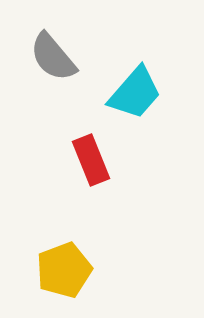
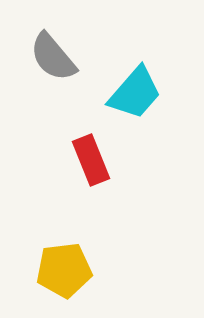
yellow pentagon: rotated 14 degrees clockwise
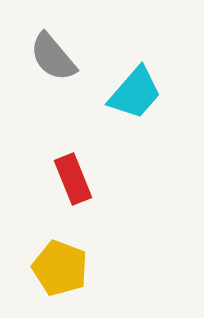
red rectangle: moved 18 px left, 19 px down
yellow pentagon: moved 4 px left, 2 px up; rotated 28 degrees clockwise
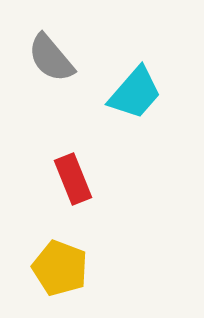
gray semicircle: moved 2 px left, 1 px down
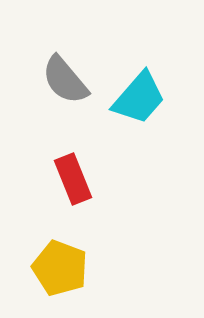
gray semicircle: moved 14 px right, 22 px down
cyan trapezoid: moved 4 px right, 5 px down
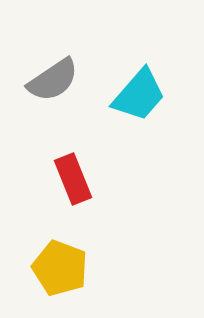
gray semicircle: moved 12 px left; rotated 84 degrees counterclockwise
cyan trapezoid: moved 3 px up
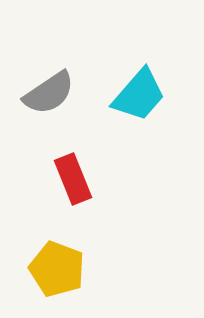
gray semicircle: moved 4 px left, 13 px down
yellow pentagon: moved 3 px left, 1 px down
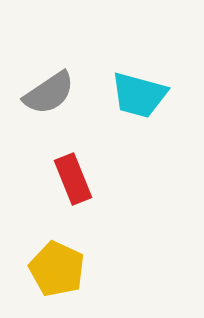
cyan trapezoid: rotated 64 degrees clockwise
yellow pentagon: rotated 4 degrees clockwise
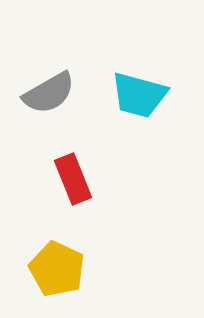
gray semicircle: rotated 4 degrees clockwise
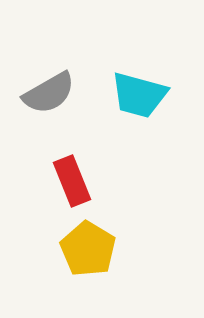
red rectangle: moved 1 px left, 2 px down
yellow pentagon: moved 31 px right, 20 px up; rotated 6 degrees clockwise
